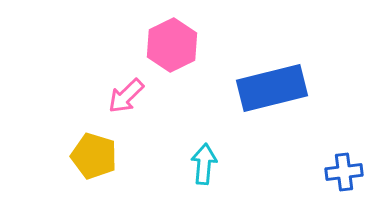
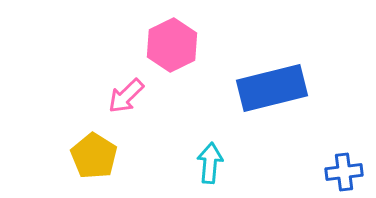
yellow pentagon: rotated 15 degrees clockwise
cyan arrow: moved 6 px right, 1 px up
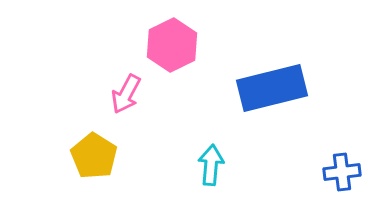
pink arrow: moved 2 px up; rotated 18 degrees counterclockwise
cyan arrow: moved 1 px right, 2 px down
blue cross: moved 2 px left
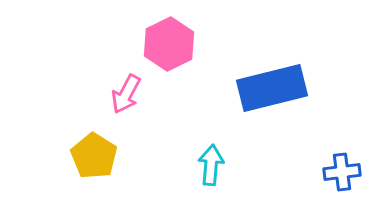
pink hexagon: moved 3 px left, 1 px up
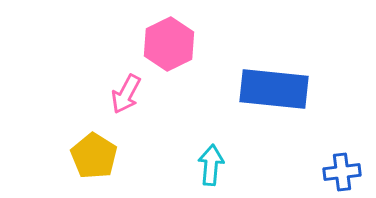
blue rectangle: moved 2 px right, 1 px down; rotated 20 degrees clockwise
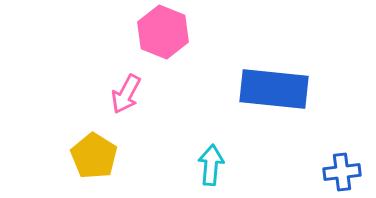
pink hexagon: moved 6 px left, 12 px up; rotated 12 degrees counterclockwise
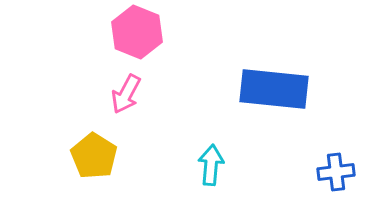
pink hexagon: moved 26 px left
blue cross: moved 6 px left
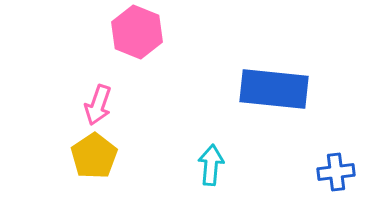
pink arrow: moved 28 px left, 11 px down; rotated 9 degrees counterclockwise
yellow pentagon: rotated 6 degrees clockwise
